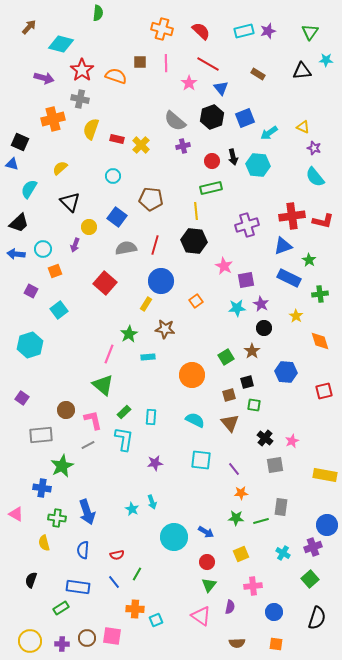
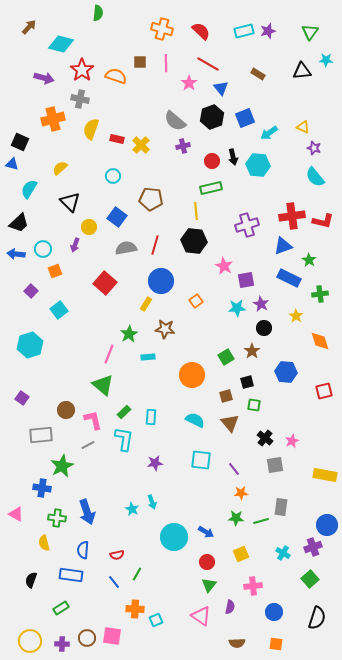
purple square at (31, 291): rotated 16 degrees clockwise
brown square at (229, 395): moved 3 px left, 1 px down
blue rectangle at (78, 587): moved 7 px left, 12 px up
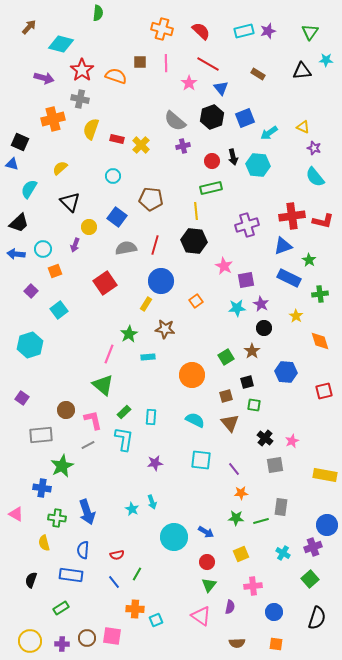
red square at (105, 283): rotated 15 degrees clockwise
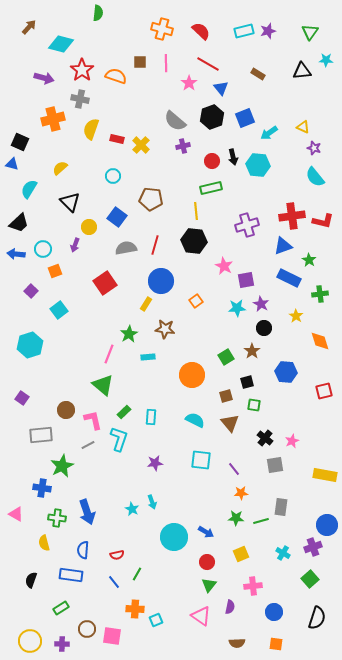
cyan L-shape at (124, 439): moved 5 px left; rotated 10 degrees clockwise
brown circle at (87, 638): moved 9 px up
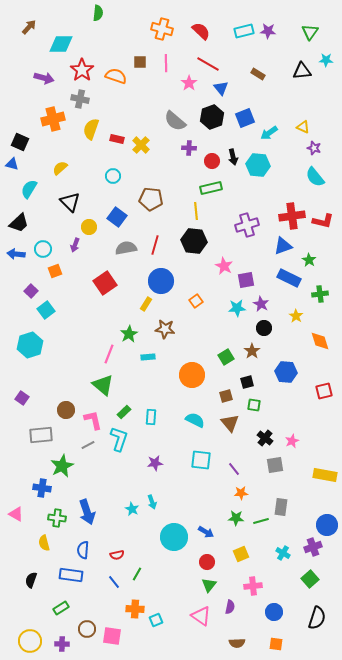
purple star at (268, 31): rotated 21 degrees clockwise
cyan diamond at (61, 44): rotated 15 degrees counterclockwise
purple cross at (183, 146): moved 6 px right, 2 px down; rotated 16 degrees clockwise
cyan square at (59, 310): moved 13 px left
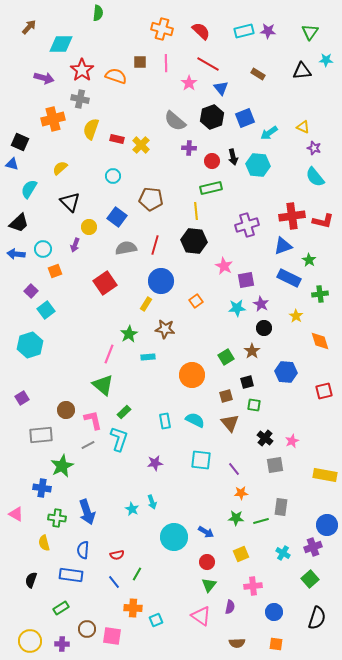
purple square at (22, 398): rotated 24 degrees clockwise
cyan rectangle at (151, 417): moved 14 px right, 4 px down; rotated 14 degrees counterclockwise
orange cross at (135, 609): moved 2 px left, 1 px up
